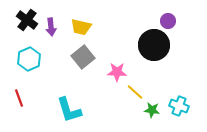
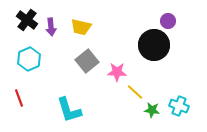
gray square: moved 4 px right, 4 px down
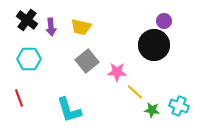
purple circle: moved 4 px left
cyan hexagon: rotated 25 degrees clockwise
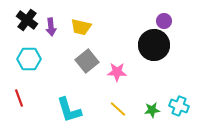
yellow line: moved 17 px left, 17 px down
green star: rotated 14 degrees counterclockwise
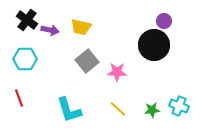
purple arrow: moved 1 px left, 3 px down; rotated 72 degrees counterclockwise
cyan hexagon: moved 4 px left
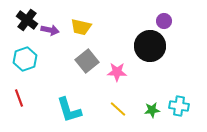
black circle: moved 4 px left, 1 px down
cyan hexagon: rotated 20 degrees counterclockwise
cyan cross: rotated 12 degrees counterclockwise
